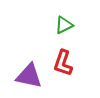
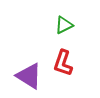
purple triangle: rotated 20 degrees clockwise
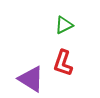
purple triangle: moved 2 px right, 3 px down
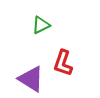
green triangle: moved 23 px left
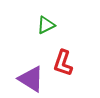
green triangle: moved 5 px right
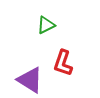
purple triangle: moved 1 px left, 1 px down
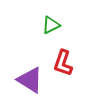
green triangle: moved 5 px right
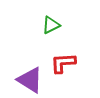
red L-shape: rotated 68 degrees clockwise
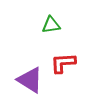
green triangle: rotated 18 degrees clockwise
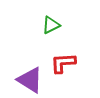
green triangle: rotated 18 degrees counterclockwise
